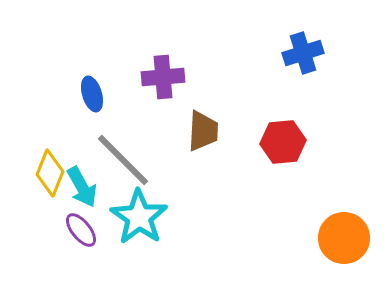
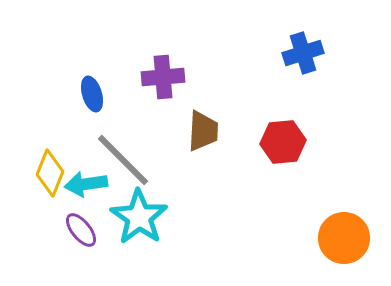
cyan arrow: moved 4 px right, 3 px up; rotated 111 degrees clockwise
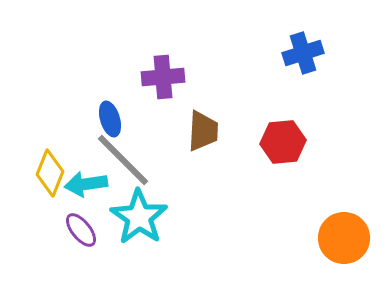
blue ellipse: moved 18 px right, 25 px down
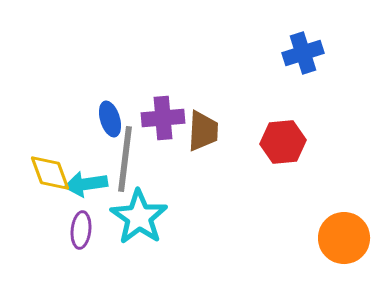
purple cross: moved 41 px down
gray line: moved 2 px right, 1 px up; rotated 52 degrees clockwise
yellow diamond: rotated 42 degrees counterclockwise
purple ellipse: rotated 45 degrees clockwise
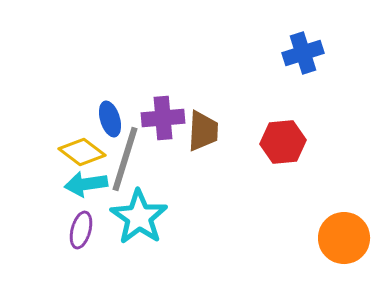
gray line: rotated 10 degrees clockwise
yellow diamond: moved 32 px right, 21 px up; rotated 33 degrees counterclockwise
purple ellipse: rotated 9 degrees clockwise
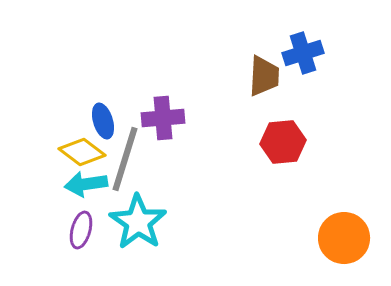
blue ellipse: moved 7 px left, 2 px down
brown trapezoid: moved 61 px right, 55 px up
cyan star: moved 1 px left, 5 px down
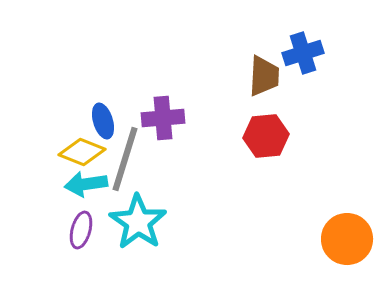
red hexagon: moved 17 px left, 6 px up
yellow diamond: rotated 15 degrees counterclockwise
orange circle: moved 3 px right, 1 px down
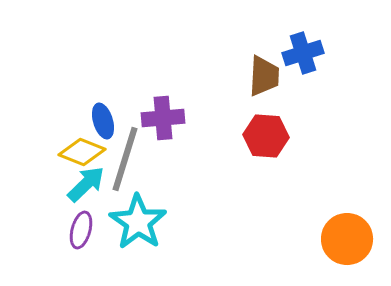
red hexagon: rotated 9 degrees clockwise
cyan arrow: rotated 144 degrees clockwise
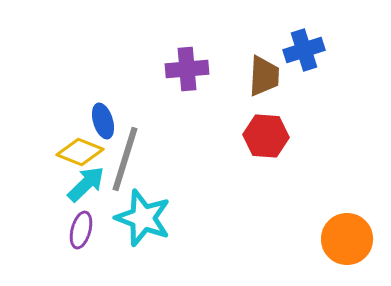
blue cross: moved 1 px right, 3 px up
purple cross: moved 24 px right, 49 px up
yellow diamond: moved 2 px left
cyan star: moved 5 px right, 4 px up; rotated 14 degrees counterclockwise
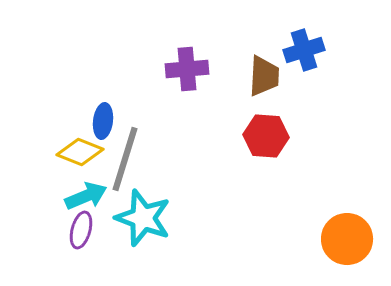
blue ellipse: rotated 24 degrees clockwise
cyan arrow: moved 12 px down; rotated 21 degrees clockwise
